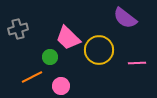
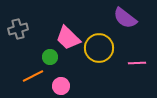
yellow circle: moved 2 px up
orange line: moved 1 px right, 1 px up
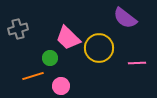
green circle: moved 1 px down
orange line: rotated 10 degrees clockwise
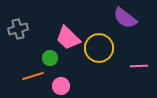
pink line: moved 2 px right, 3 px down
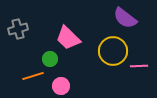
yellow circle: moved 14 px right, 3 px down
green circle: moved 1 px down
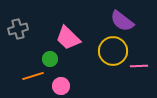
purple semicircle: moved 3 px left, 3 px down
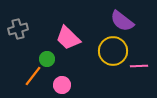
green circle: moved 3 px left
orange line: rotated 35 degrees counterclockwise
pink circle: moved 1 px right, 1 px up
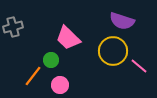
purple semicircle: rotated 20 degrees counterclockwise
gray cross: moved 5 px left, 2 px up
green circle: moved 4 px right, 1 px down
pink line: rotated 42 degrees clockwise
pink circle: moved 2 px left
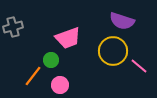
pink trapezoid: rotated 64 degrees counterclockwise
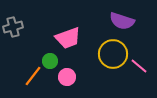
yellow circle: moved 3 px down
green circle: moved 1 px left, 1 px down
pink circle: moved 7 px right, 8 px up
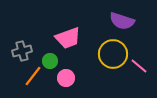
gray cross: moved 9 px right, 24 px down
pink circle: moved 1 px left, 1 px down
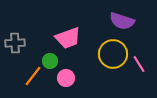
gray cross: moved 7 px left, 8 px up; rotated 12 degrees clockwise
pink line: moved 2 px up; rotated 18 degrees clockwise
